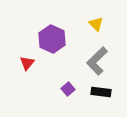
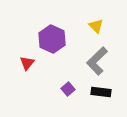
yellow triangle: moved 2 px down
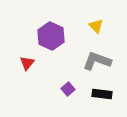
purple hexagon: moved 1 px left, 3 px up
gray L-shape: rotated 64 degrees clockwise
black rectangle: moved 1 px right, 2 px down
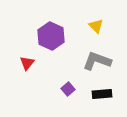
black rectangle: rotated 12 degrees counterclockwise
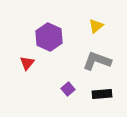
yellow triangle: rotated 35 degrees clockwise
purple hexagon: moved 2 px left, 1 px down
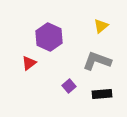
yellow triangle: moved 5 px right
red triangle: moved 2 px right; rotated 14 degrees clockwise
purple square: moved 1 px right, 3 px up
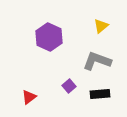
red triangle: moved 34 px down
black rectangle: moved 2 px left
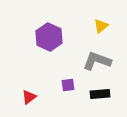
purple square: moved 1 px left, 1 px up; rotated 32 degrees clockwise
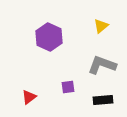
gray L-shape: moved 5 px right, 4 px down
purple square: moved 2 px down
black rectangle: moved 3 px right, 6 px down
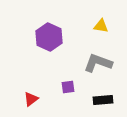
yellow triangle: rotated 49 degrees clockwise
gray L-shape: moved 4 px left, 2 px up
red triangle: moved 2 px right, 2 px down
